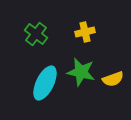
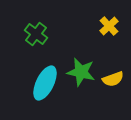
yellow cross: moved 24 px right, 6 px up; rotated 30 degrees counterclockwise
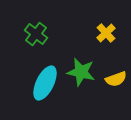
yellow cross: moved 3 px left, 7 px down
yellow semicircle: moved 3 px right
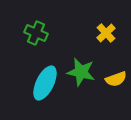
green cross: moved 1 px up; rotated 15 degrees counterclockwise
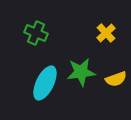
green star: rotated 20 degrees counterclockwise
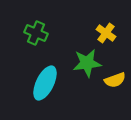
yellow cross: rotated 12 degrees counterclockwise
green star: moved 6 px right, 9 px up
yellow semicircle: moved 1 px left, 1 px down
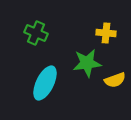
yellow cross: rotated 30 degrees counterclockwise
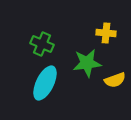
green cross: moved 6 px right, 11 px down
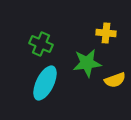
green cross: moved 1 px left
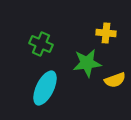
cyan ellipse: moved 5 px down
